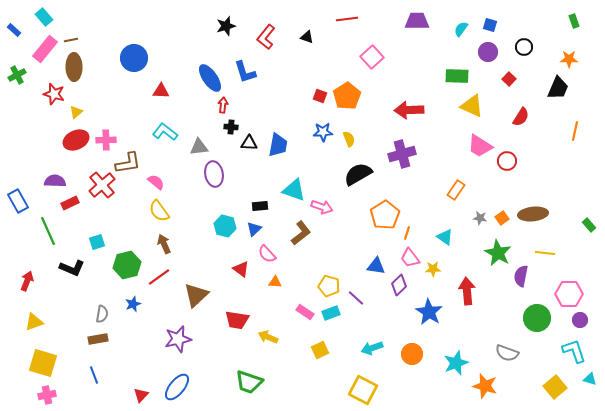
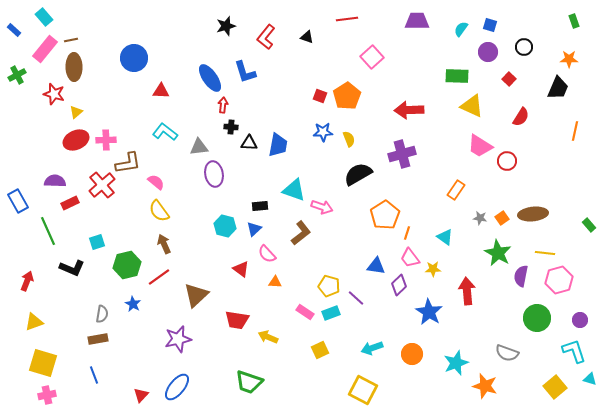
pink hexagon at (569, 294): moved 10 px left, 14 px up; rotated 16 degrees counterclockwise
blue star at (133, 304): rotated 21 degrees counterclockwise
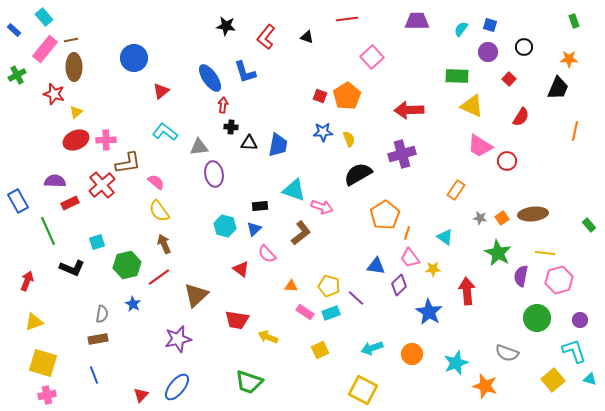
black star at (226, 26): rotated 24 degrees clockwise
red triangle at (161, 91): rotated 42 degrees counterclockwise
orange triangle at (275, 282): moved 16 px right, 4 px down
yellow square at (555, 387): moved 2 px left, 7 px up
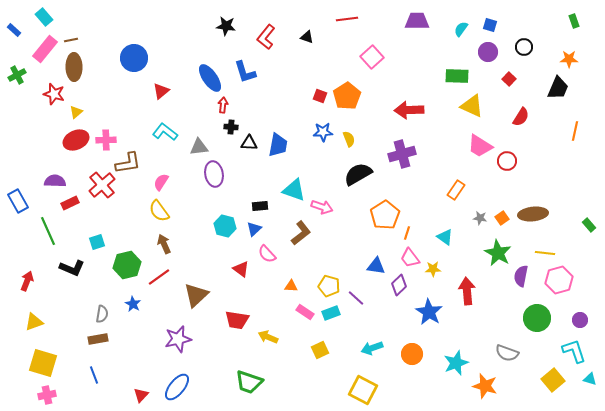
pink semicircle at (156, 182): moved 5 px right; rotated 96 degrees counterclockwise
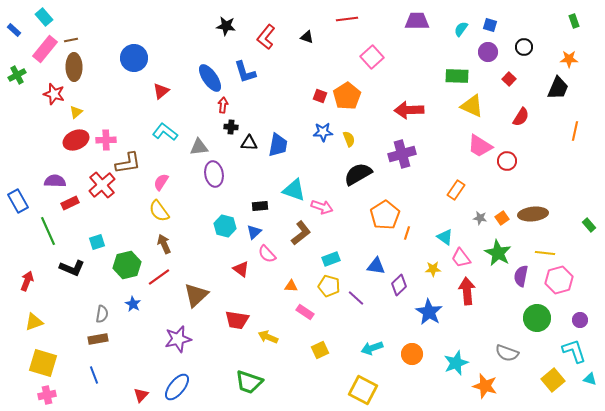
blue triangle at (254, 229): moved 3 px down
pink trapezoid at (410, 258): moved 51 px right
cyan rectangle at (331, 313): moved 54 px up
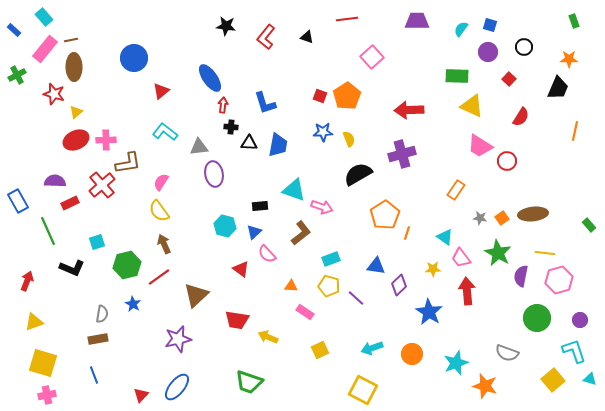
blue L-shape at (245, 72): moved 20 px right, 31 px down
